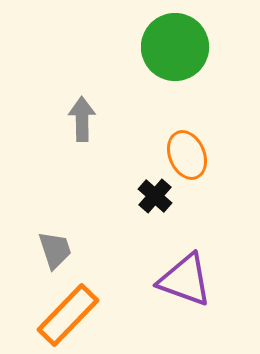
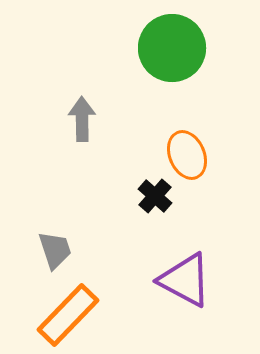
green circle: moved 3 px left, 1 px down
purple triangle: rotated 8 degrees clockwise
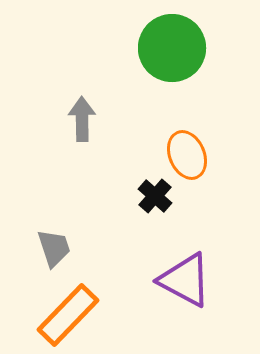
gray trapezoid: moved 1 px left, 2 px up
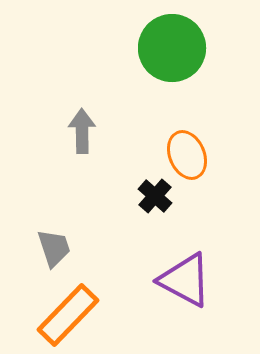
gray arrow: moved 12 px down
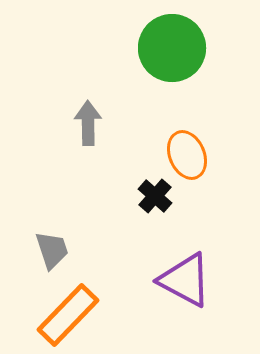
gray arrow: moved 6 px right, 8 px up
gray trapezoid: moved 2 px left, 2 px down
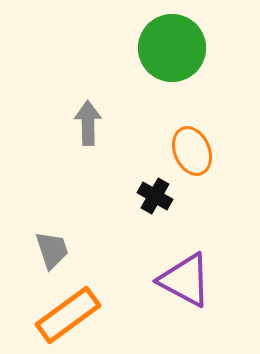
orange ellipse: moved 5 px right, 4 px up
black cross: rotated 12 degrees counterclockwise
orange rectangle: rotated 10 degrees clockwise
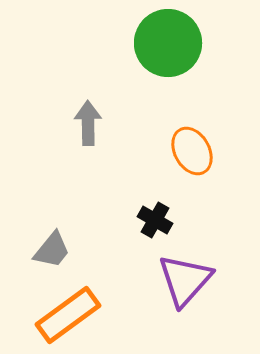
green circle: moved 4 px left, 5 px up
orange ellipse: rotated 6 degrees counterclockwise
black cross: moved 24 px down
gray trapezoid: rotated 57 degrees clockwise
purple triangle: rotated 44 degrees clockwise
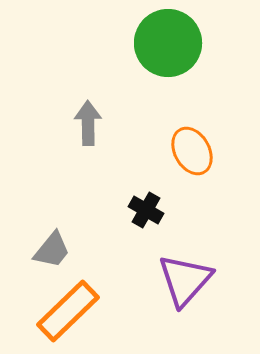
black cross: moved 9 px left, 10 px up
orange rectangle: moved 4 px up; rotated 8 degrees counterclockwise
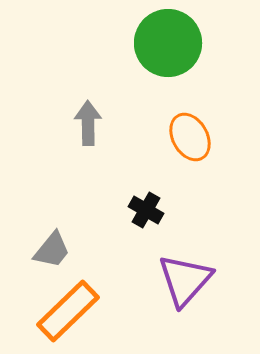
orange ellipse: moved 2 px left, 14 px up
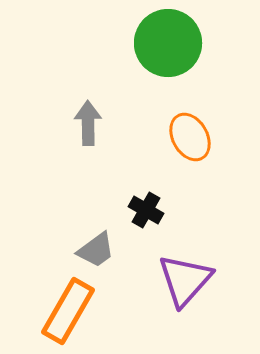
gray trapezoid: moved 44 px right; rotated 15 degrees clockwise
orange rectangle: rotated 16 degrees counterclockwise
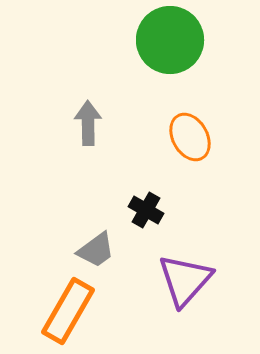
green circle: moved 2 px right, 3 px up
